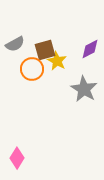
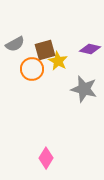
purple diamond: rotated 40 degrees clockwise
yellow star: moved 1 px right
gray star: rotated 16 degrees counterclockwise
pink diamond: moved 29 px right
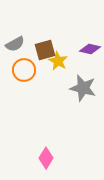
orange circle: moved 8 px left, 1 px down
gray star: moved 1 px left, 1 px up
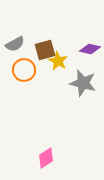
gray star: moved 5 px up
pink diamond: rotated 25 degrees clockwise
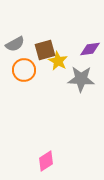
purple diamond: rotated 20 degrees counterclockwise
gray star: moved 2 px left, 4 px up; rotated 12 degrees counterclockwise
pink diamond: moved 3 px down
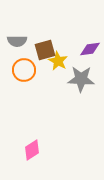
gray semicircle: moved 2 px right, 3 px up; rotated 30 degrees clockwise
pink diamond: moved 14 px left, 11 px up
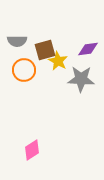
purple diamond: moved 2 px left
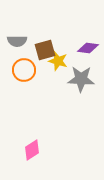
purple diamond: moved 1 px up; rotated 15 degrees clockwise
yellow star: rotated 12 degrees counterclockwise
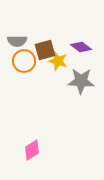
purple diamond: moved 7 px left, 1 px up; rotated 30 degrees clockwise
orange circle: moved 9 px up
gray star: moved 2 px down
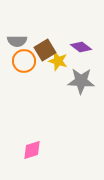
brown square: rotated 15 degrees counterclockwise
pink diamond: rotated 15 degrees clockwise
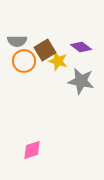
gray star: rotated 8 degrees clockwise
